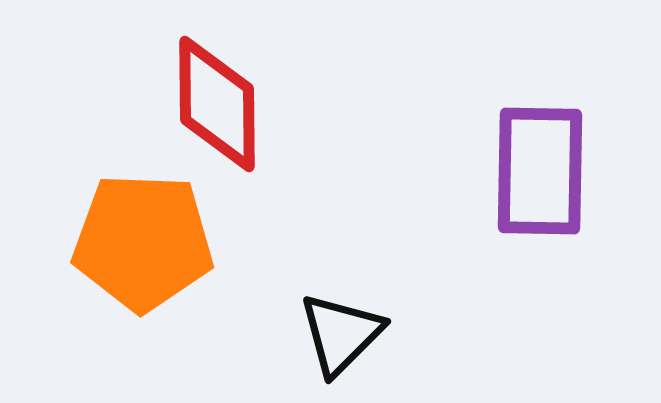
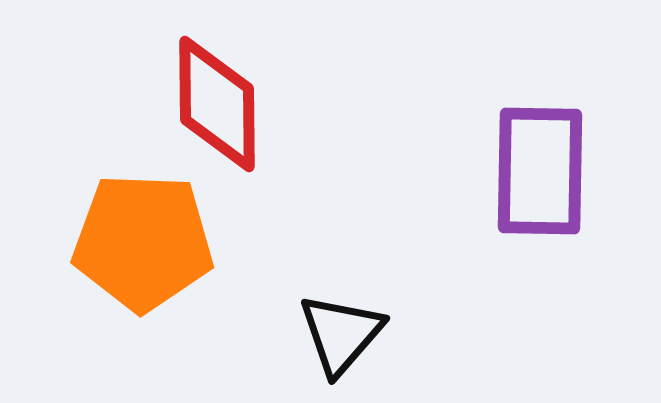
black triangle: rotated 4 degrees counterclockwise
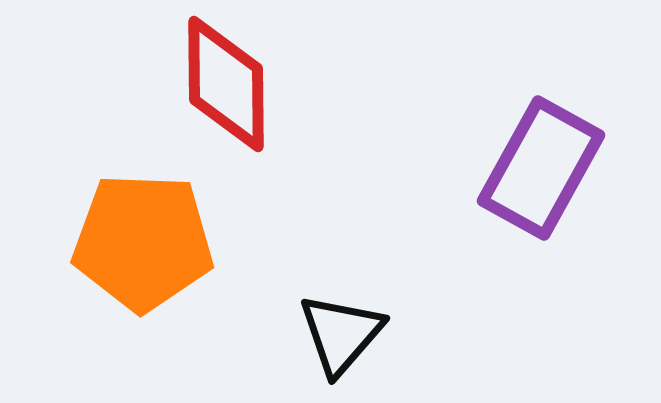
red diamond: moved 9 px right, 20 px up
purple rectangle: moved 1 px right, 3 px up; rotated 28 degrees clockwise
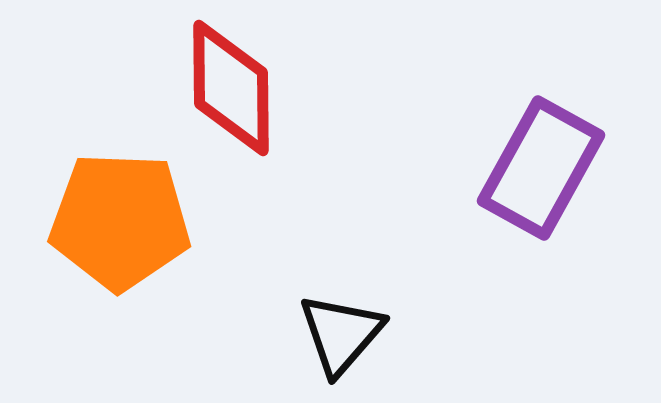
red diamond: moved 5 px right, 4 px down
orange pentagon: moved 23 px left, 21 px up
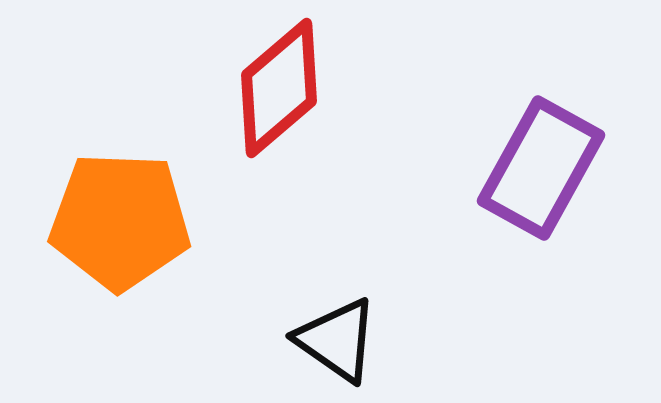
red diamond: moved 48 px right; rotated 50 degrees clockwise
black triangle: moved 4 px left, 6 px down; rotated 36 degrees counterclockwise
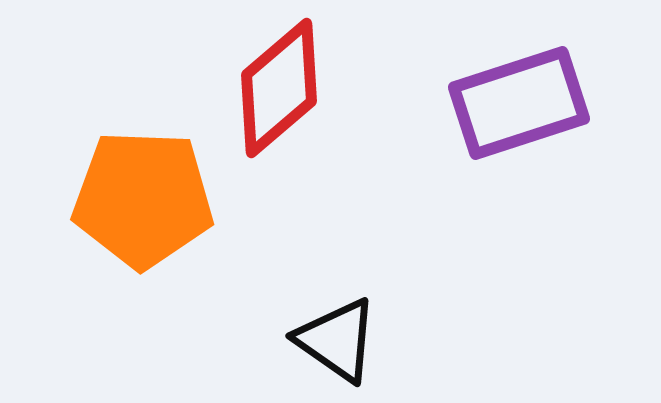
purple rectangle: moved 22 px left, 65 px up; rotated 43 degrees clockwise
orange pentagon: moved 23 px right, 22 px up
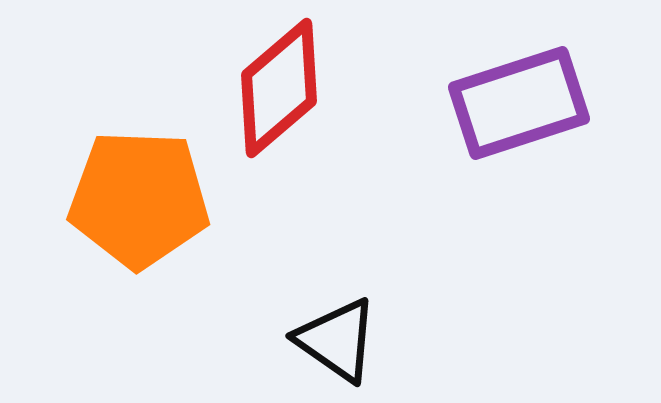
orange pentagon: moved 4 px left
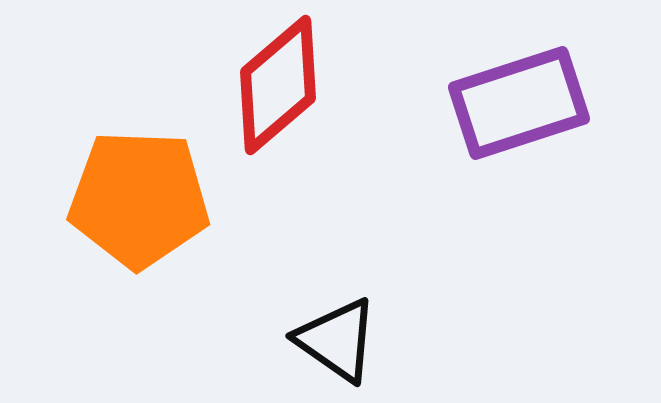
red diamond: moved 1 px left, 3 px up
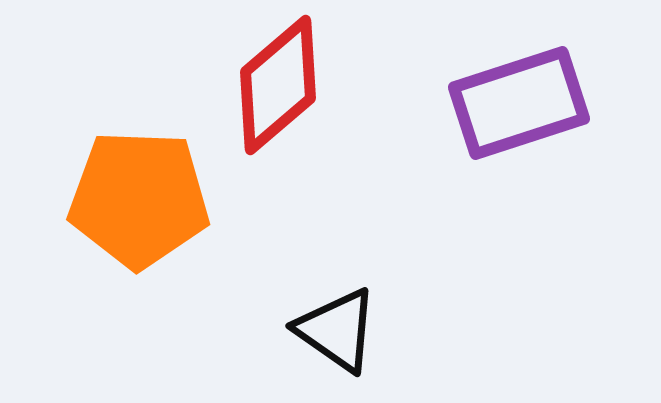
black triangle: moved 10 px up
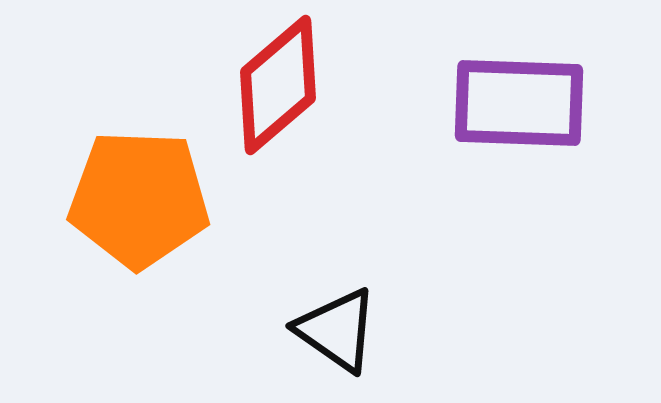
purple rectangle: rotated 20 degrees clockwise
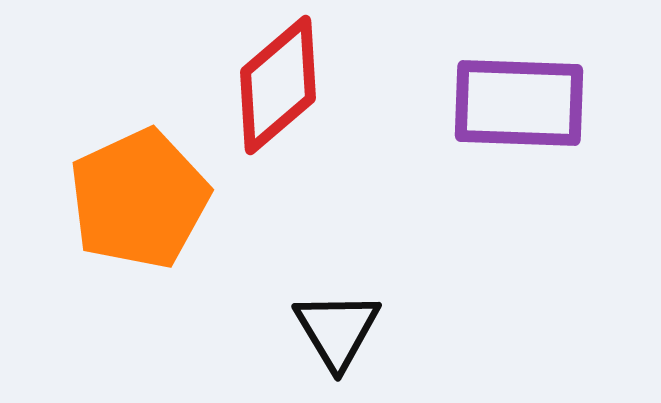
orange pentagon: rotated 27 degrees counterclockwise
black triangle: rotated 24 degrees clockwise
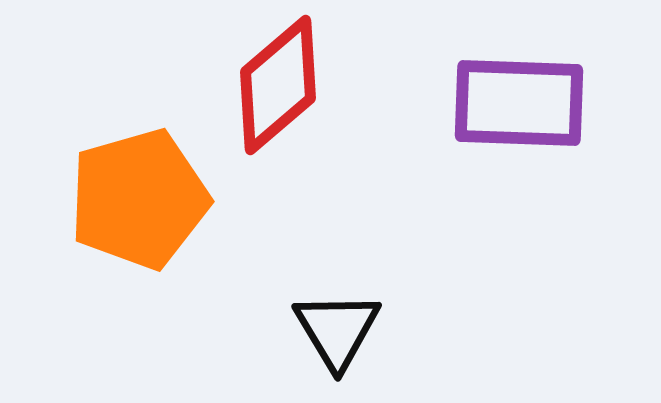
orange pentagon: rotated 9 degrees clockwise
